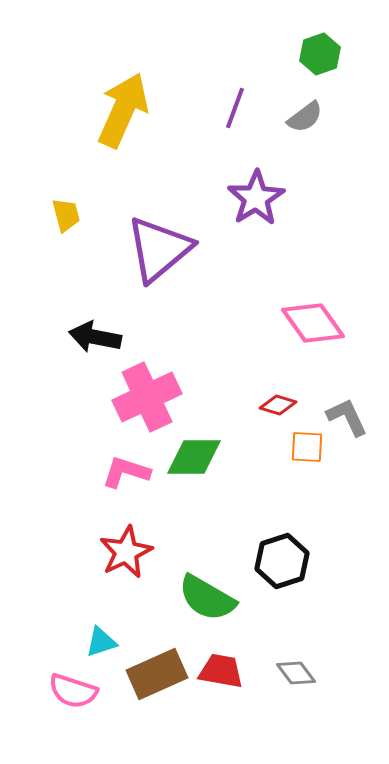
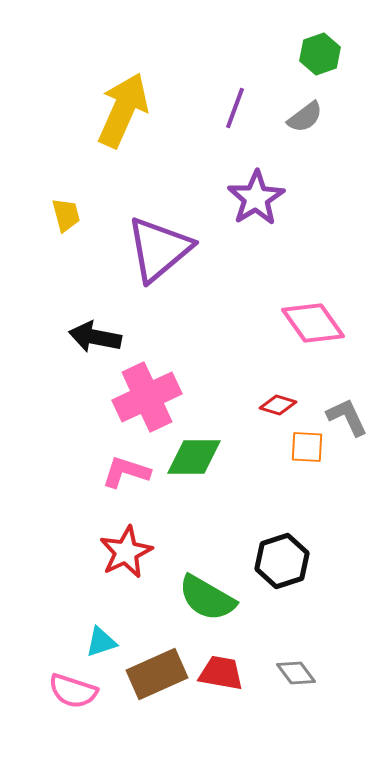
red trapezoid: moved 2 px down
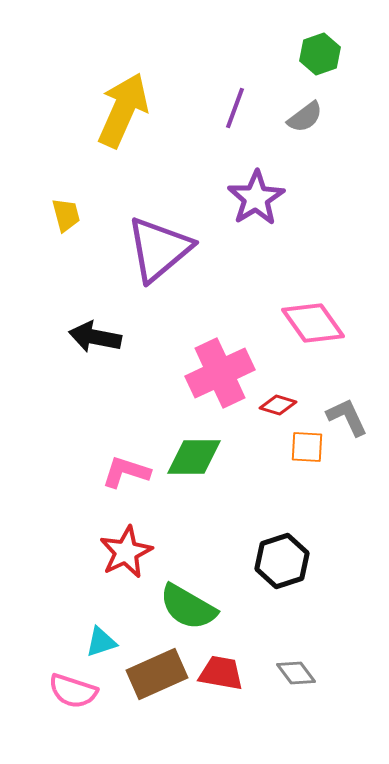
pink cross: moved 73 px right, 24 px up
green semicircle: moved 19 px left, 9 px down
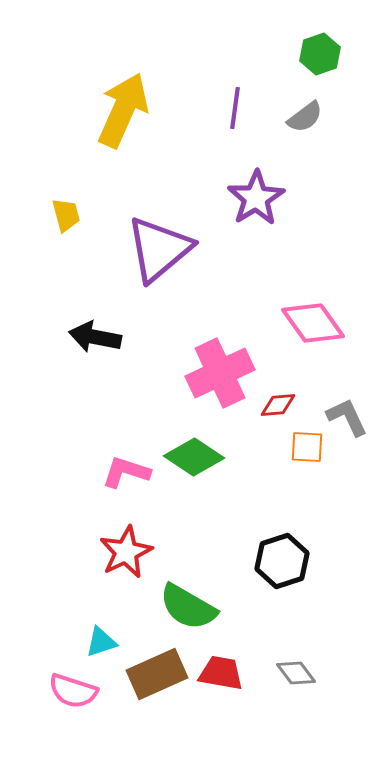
purple line: rotated 12 degrees counterclockwise
red diamond: rotated 21 degrees counterclockwise
green diamond: rotated 34 degrees clockwise
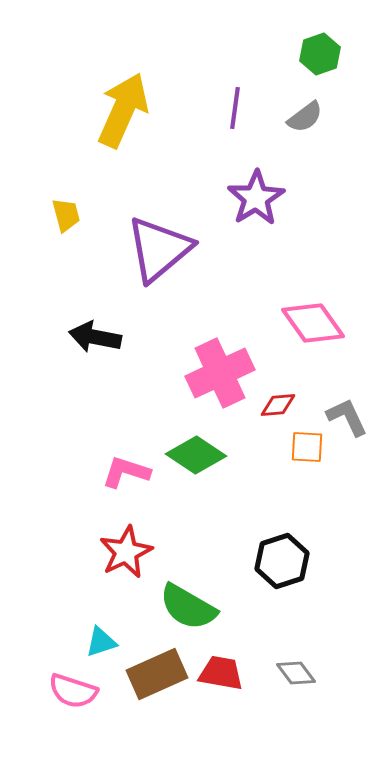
green diamond: moved 2 px right, 2 px up
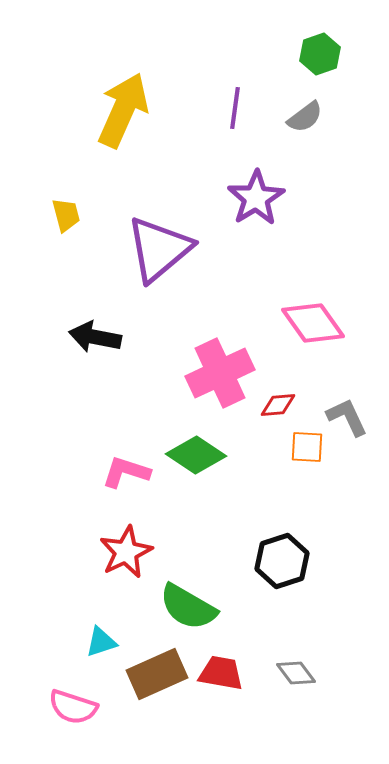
pink semicircle: moved 16 px down
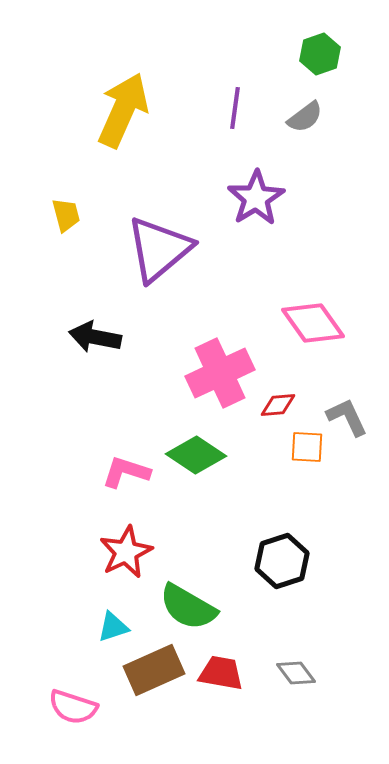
cyan triangle: moved 12 px right, 15 px up
brown rectangle: moved 3 px left, 4 px up
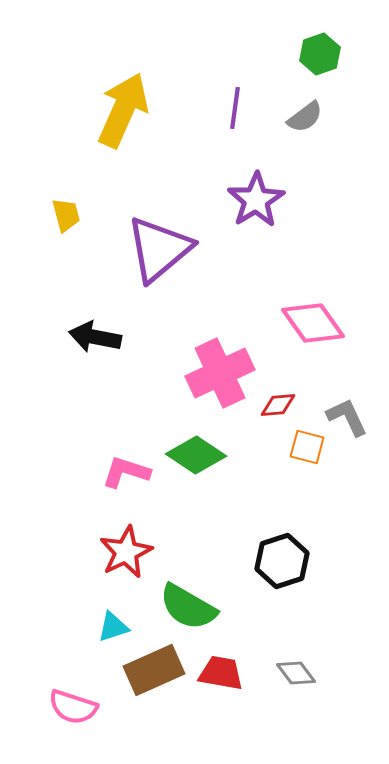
purple star: moved 2 px down
orange square: rotated 12 degrees clockwise
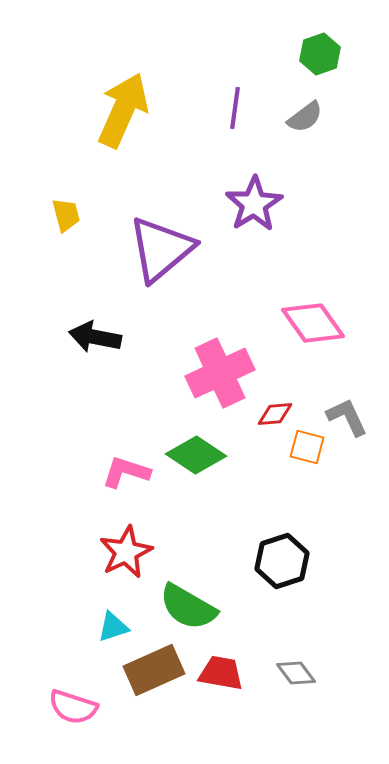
purple star: moved 2 px left, 4 px down
purple triangle: moved 2 px right
red diamond: moved 3 px left, 9 px down
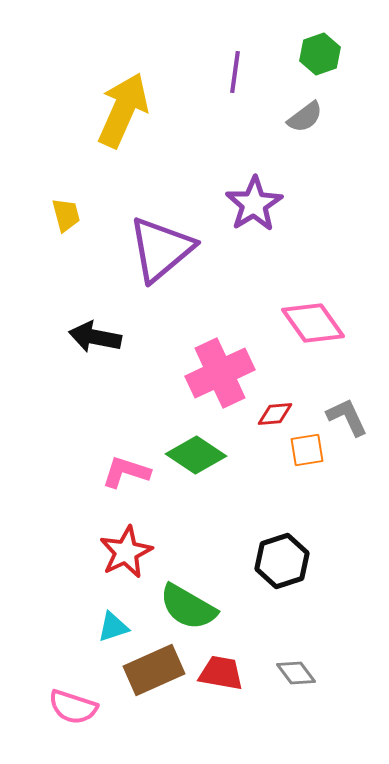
purple line: moved 36 px up
orange square: moved 3 px down; rotated 24 degrees counterclockwise
